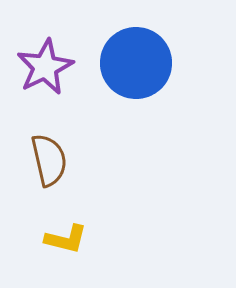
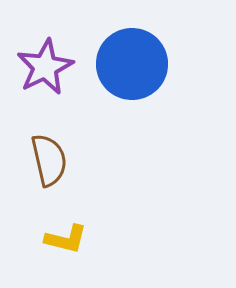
blue circle: moved 4 px left, 1 px down
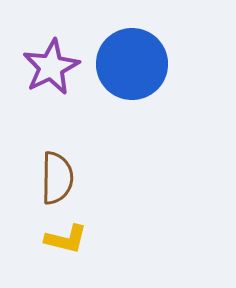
purple star: moved 6 px right
brown semicircle: moved 8 px right, 18 px down; rotated 14 degrees clockwise
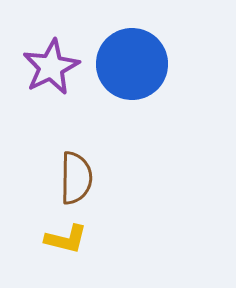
brown semicircle: moved 19 px right
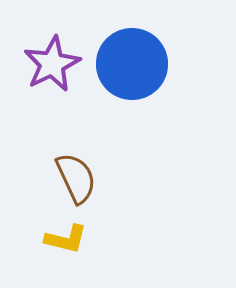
purple star: moved 1 px right, 3 px up
brown semicircle: rotated 26 degrees counterclockwise
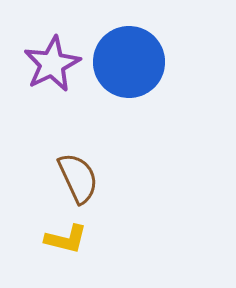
blue circle: moved 3 px left, 2 px up
brown semicircle: moved 2 px right
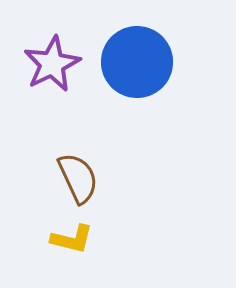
blue circle: moved 8 px right
yellow L-shape: moved 6 px right
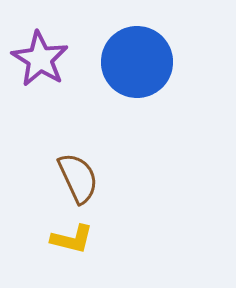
purple star: moved 12 px left, 5 px up; rotated 14 degrees counterclockwise
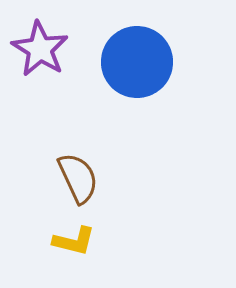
purple star: moved 10 px up
yellow L-shape: moved 2 px right, 2 px down
